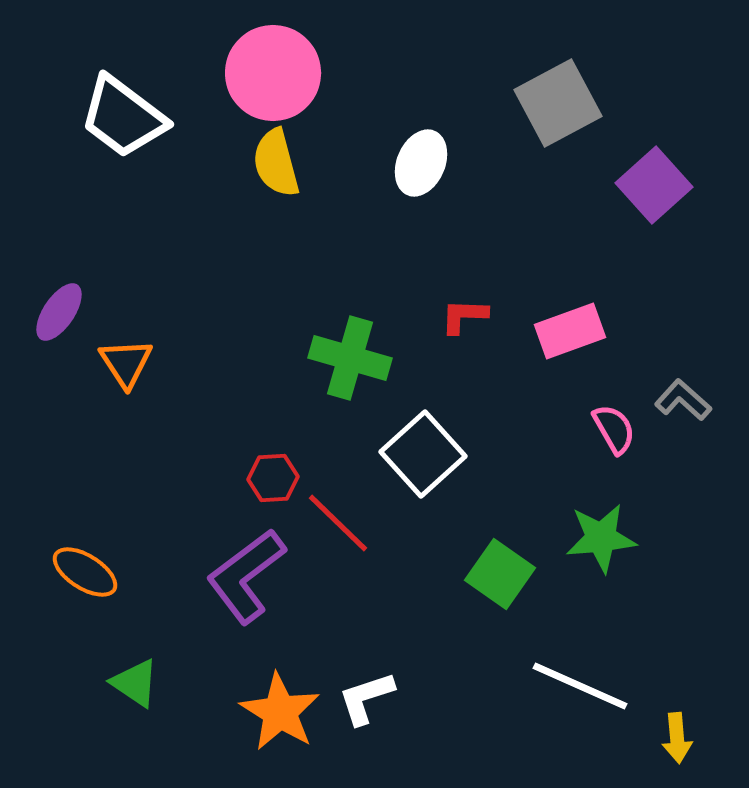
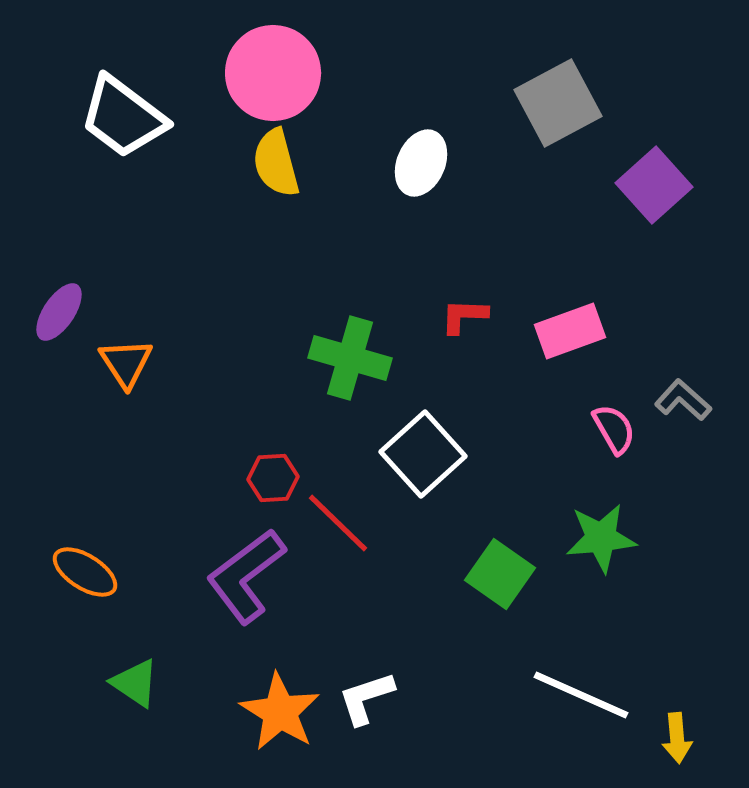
white line: moved 1 px right, 9 px down
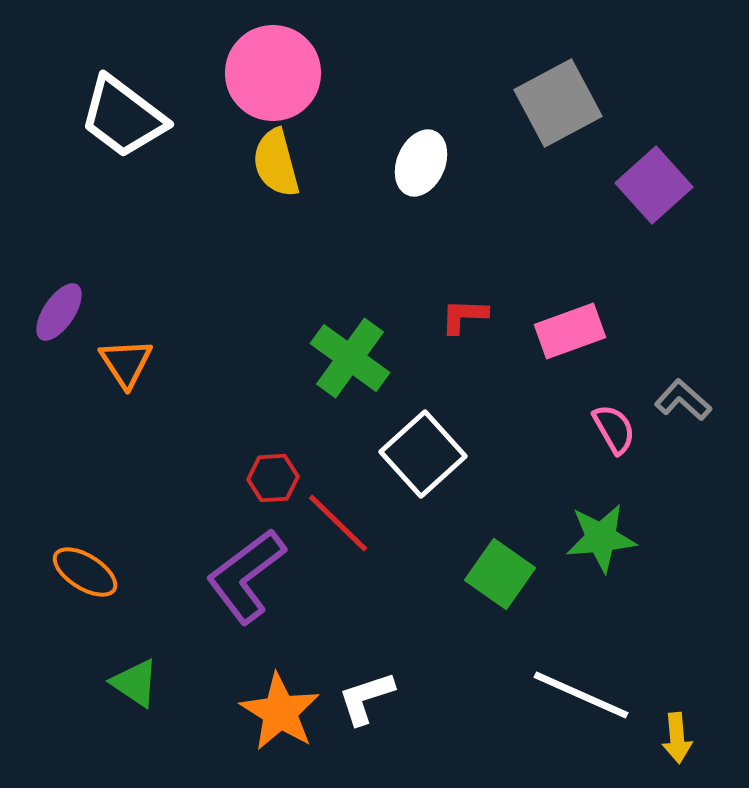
green cross: rotated 20 degrees clockwise
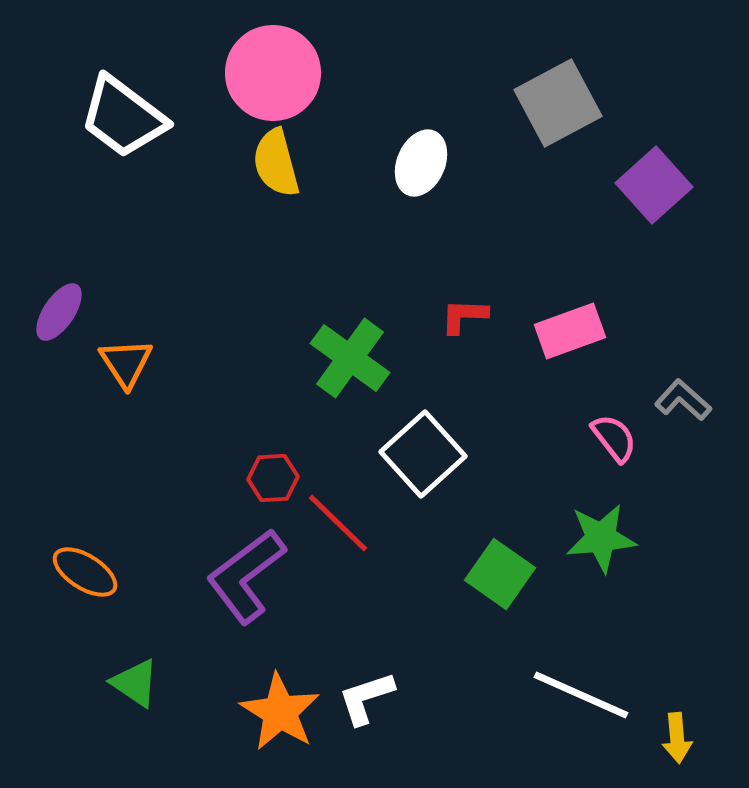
pink semicircle: moved 9 px down; rotated 8 degrees counterclockwise
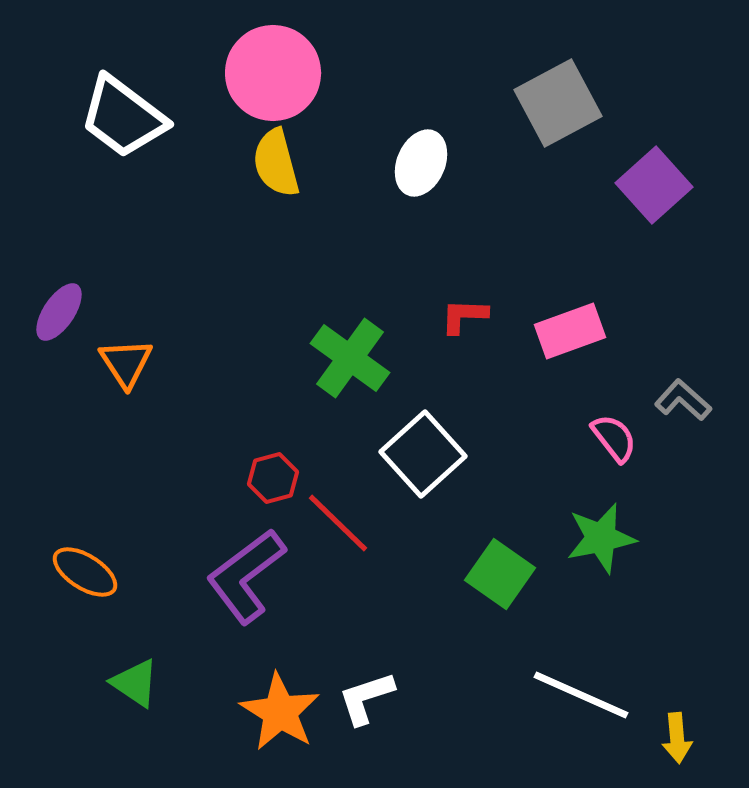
red hexagon: rotated 12 degrees counterclockwise
green star: rotated 6 degrees counterclockwise
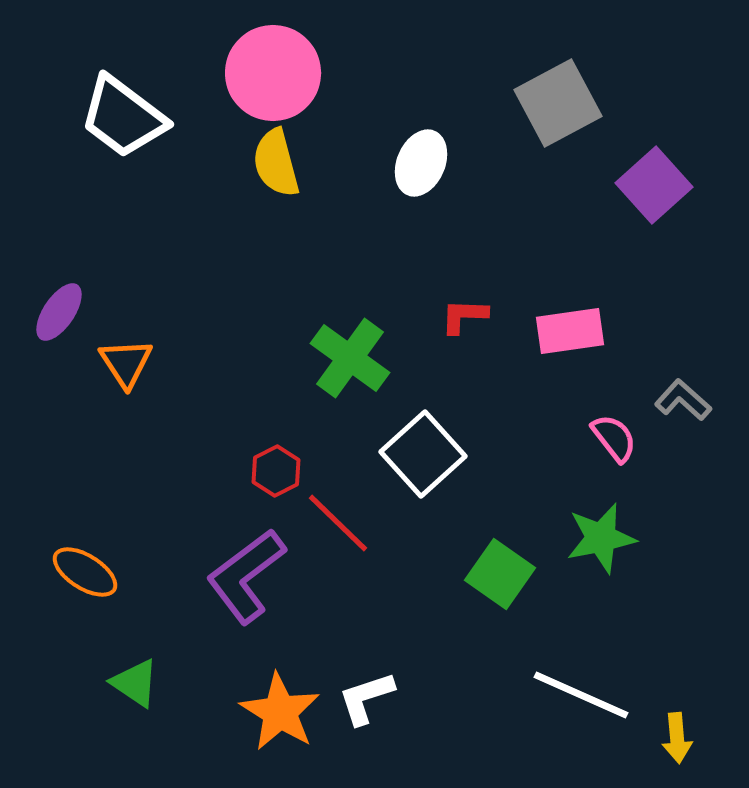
pink rectangle: rotated 12 degrees clockwise
red hexagon: moved 3 px right, 7 px up; rotated 12 degrees counterclockwise
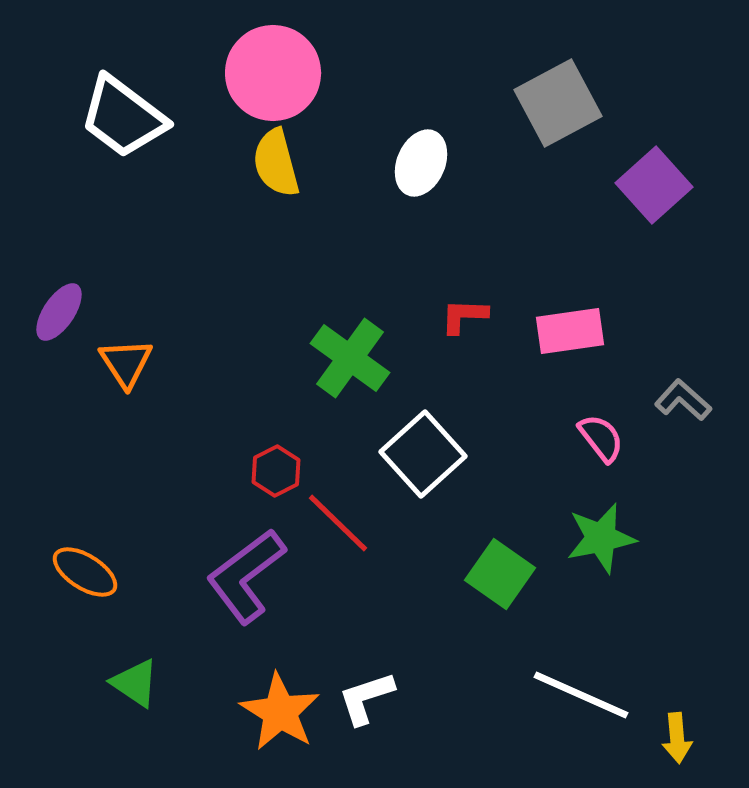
pink semicircle: moved 13 px left
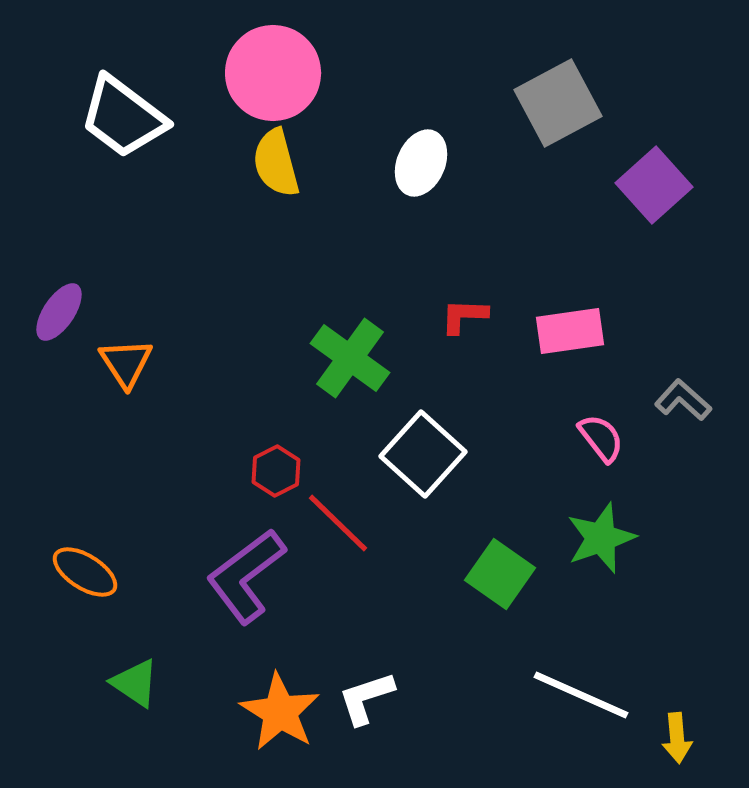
white square: rotated 6 degrees counterclockwise
green star: rotated 8 degrees counterclockwise
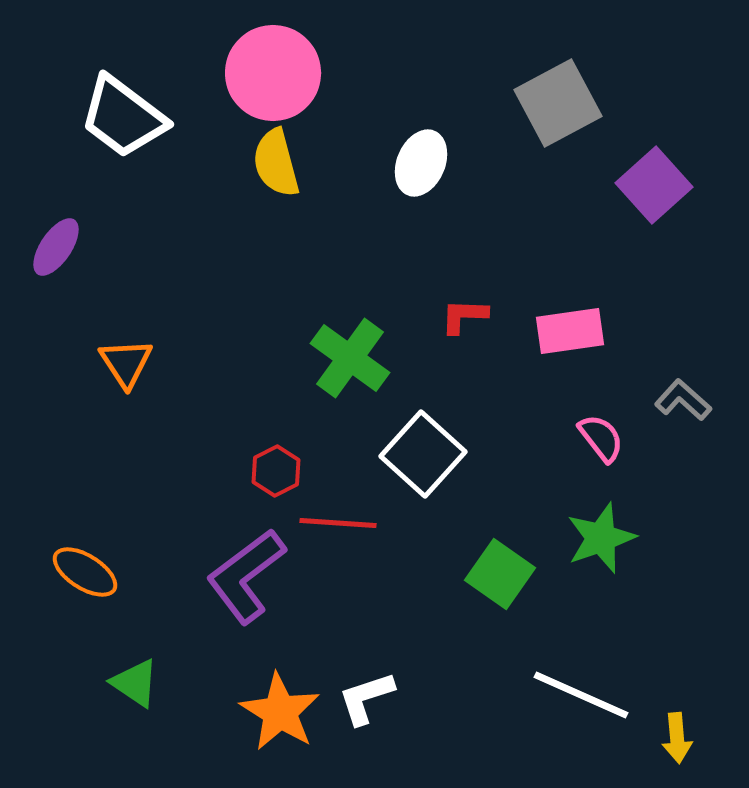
purple ellipse: moved 3 px left, 65 px up
red line: rotated 40 degrees counterclockwise
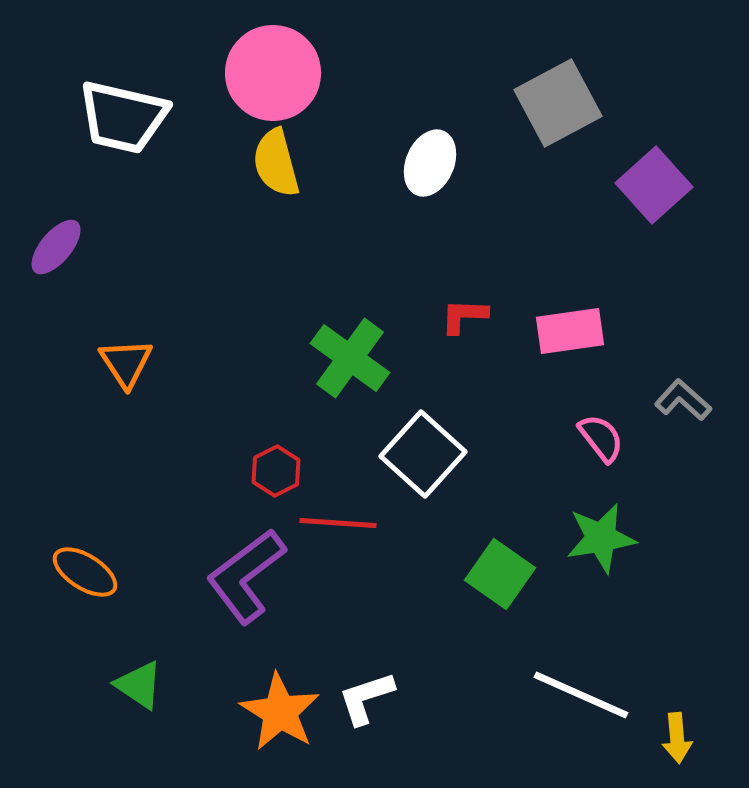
white trapezoid: rotated 24 degrees counterclockwise
white ellipse: moved 9 px right
purple ellipse: rotated 6 degrees clockwise
green star: rotated 10 degrees clockwise
green triangle: moved 4 px right, 2 px down
